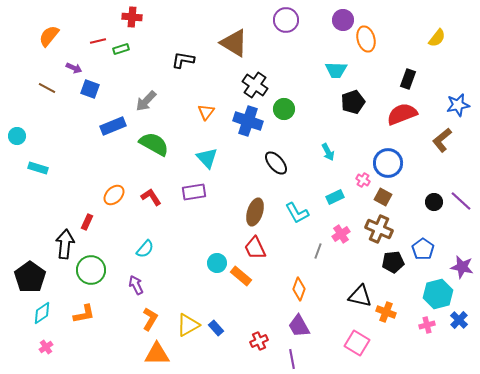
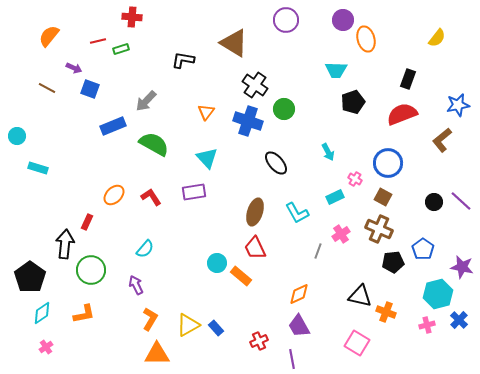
pink cross at (363, 180): moved 8 px left, 1 px up
orange diamond at (299, 289): moved 5 px down; rotated 45 degrees clockwise
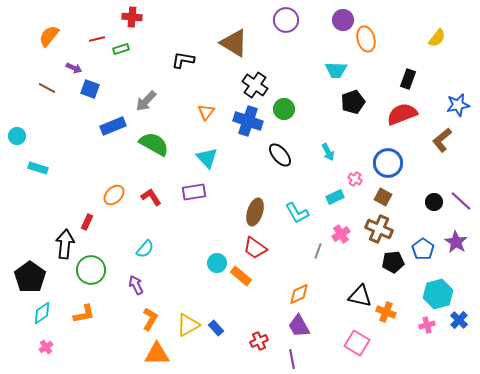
red line at (98, 41): moved 1 px left, 2 px up
black ellipse at (276, 163): moved 4 px right, 8 px up
red trapezoid at (255, 248): rotated 30 degrees counterclockwise
purple star at (462, 267): moved 6 px left, 25 px up; rotated 20 degrees clockwise
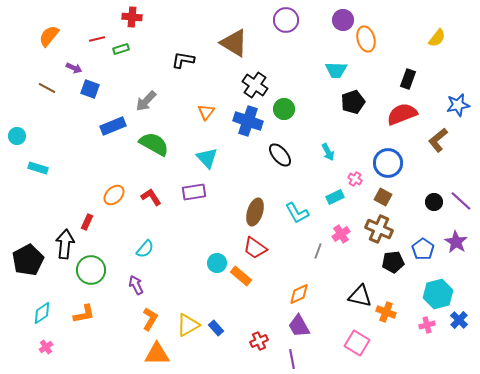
brown L-shape at (442, 140): moved 4 px left
black pentagon at (30, 277): moved 2 px left, 17 px up; rotated 8 degrees clockwise
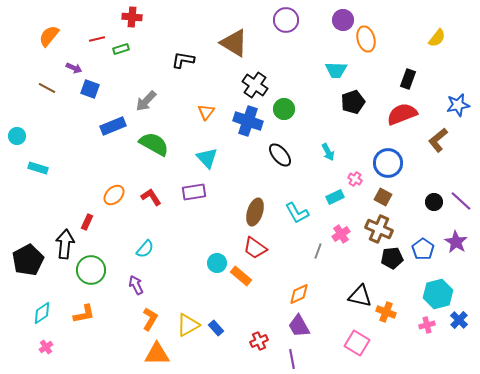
black pentagon at (393, 262): moved 1 px left, 4 px up
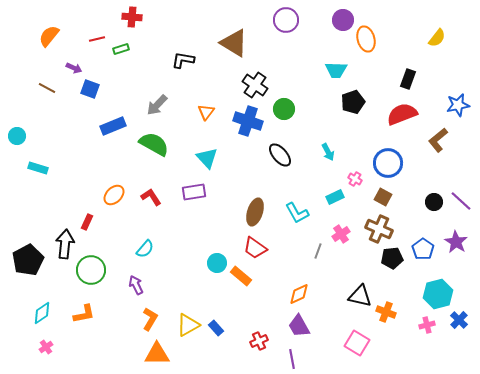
gray arrow at (146, 101): moved 11 px right, 4 px down
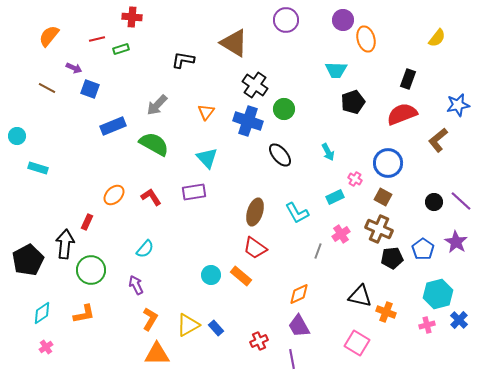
cyan circle at (217, 263): moved 6 px left, 12 px down
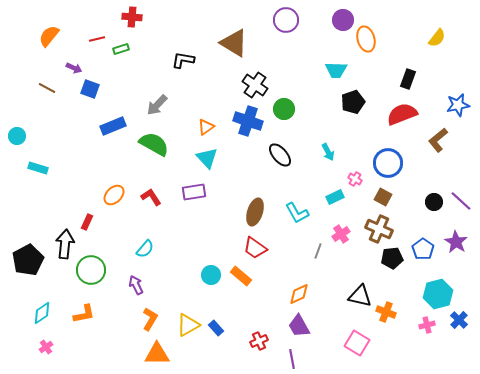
orange triangle at (206, 112): moved 15 px down; rotated 18 degrees clockwise
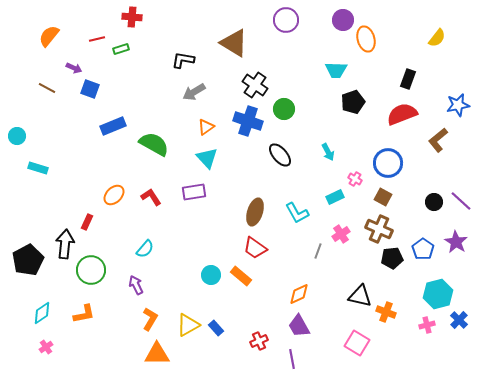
gray arrow at (157, 105): moved 37 px right, 13 px up; rotated 15 degrees clockwise
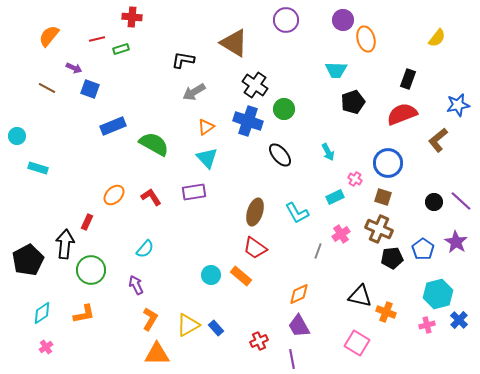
brown square at (383, 197): rotated 12 degrees counterclockwise
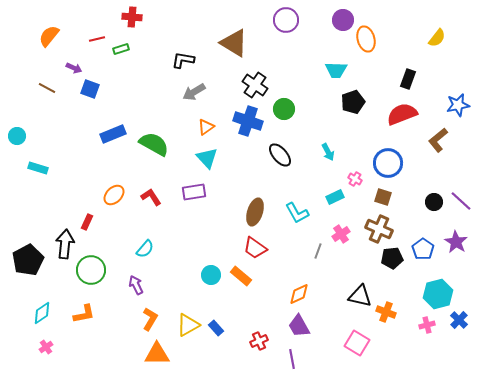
blue rectangle at (113, 126): moved 8 px down
